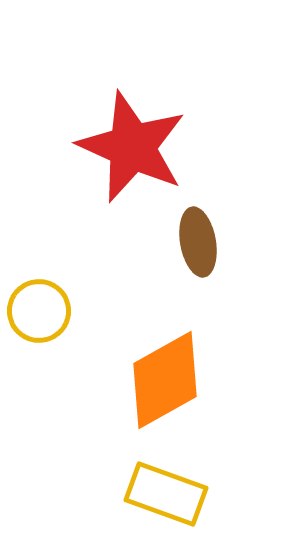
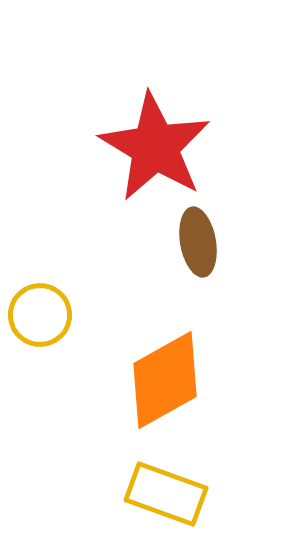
red star: moved 23 px right; rotated 7 degrees clockwise
yellow circle: moved 1 px right, 4 px down
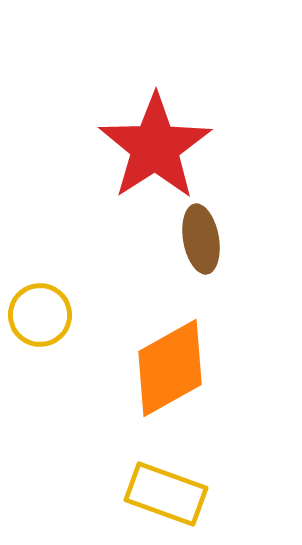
red star: rotated 8 degrees clockwise
brown ellipse: moved 3 px right, 3 px up
orange diamond: moved 5 px right, 12 px up
